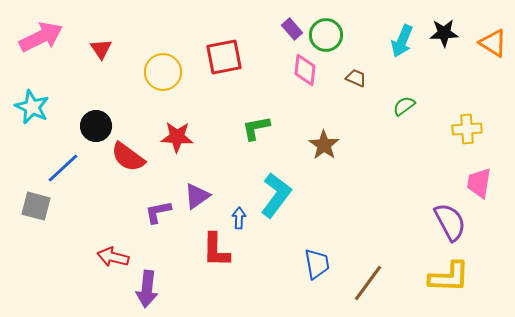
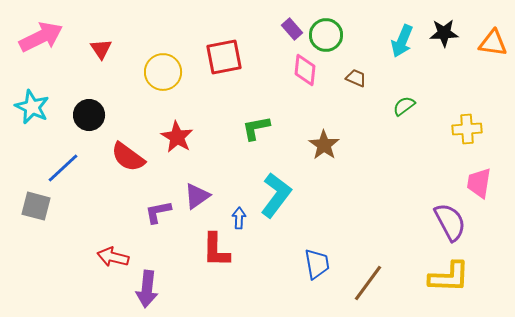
orange triangle: rotated 24 degrees counterclockwise
black circle: moved 7 px left, 11 px up
red star: rotated 28 degrees clockwise
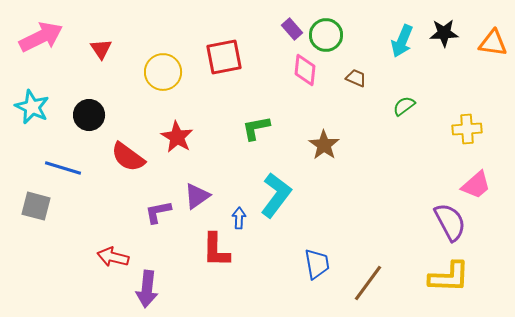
blue line: rotated 60 degrees clockwise
pink trapezoid: moved 3 px left, 2 px down; rotated 140 degrees counterclockwise
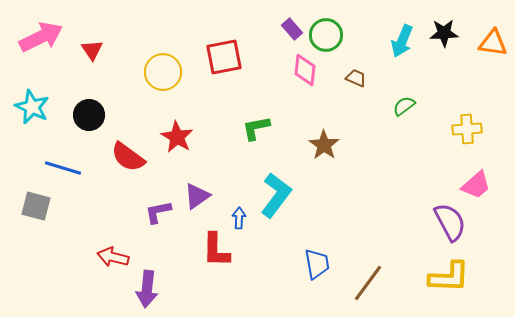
red triangle: moved 9 px left, 1 px down
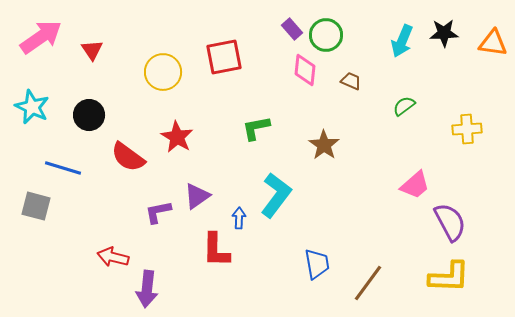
pink arrow: rotated 9 degrees counterclockwise
brown trapezoid: moved 5 px left, 3 px down
pink trapezoid: moved 61 px left
